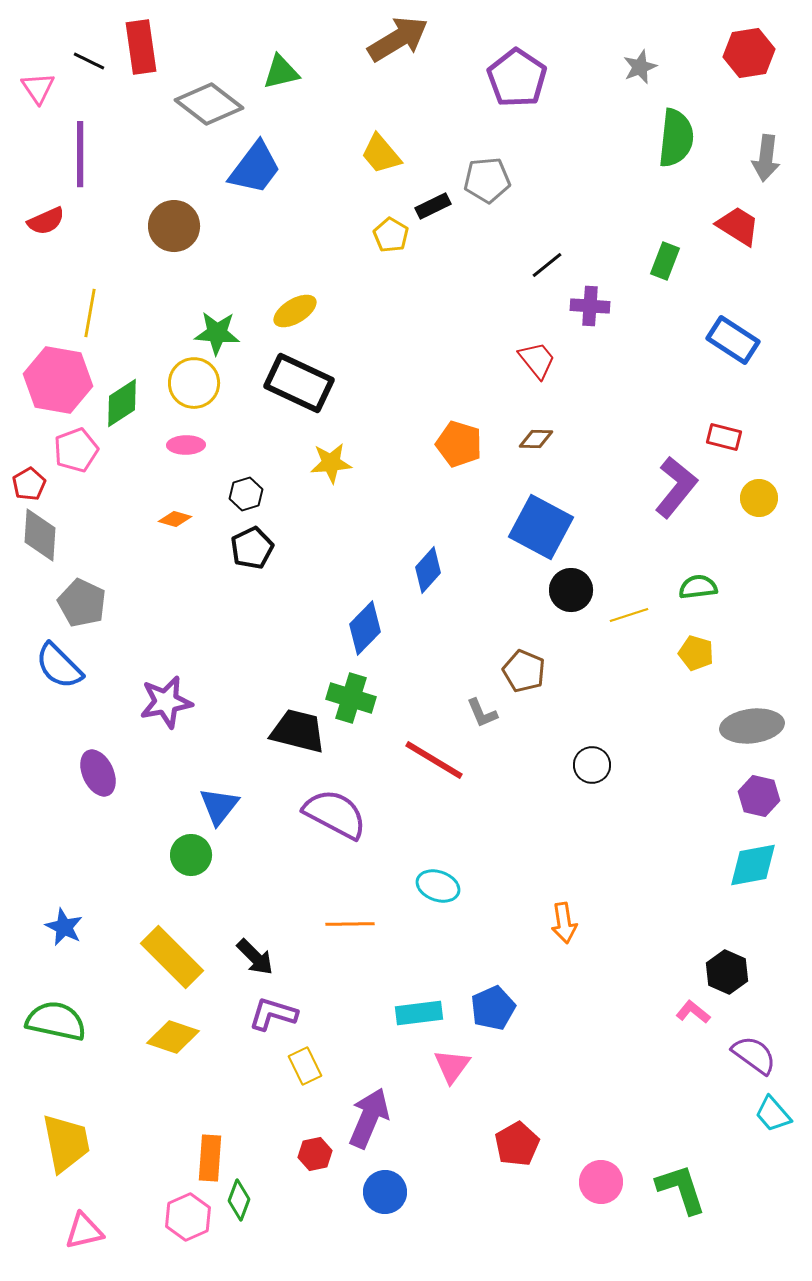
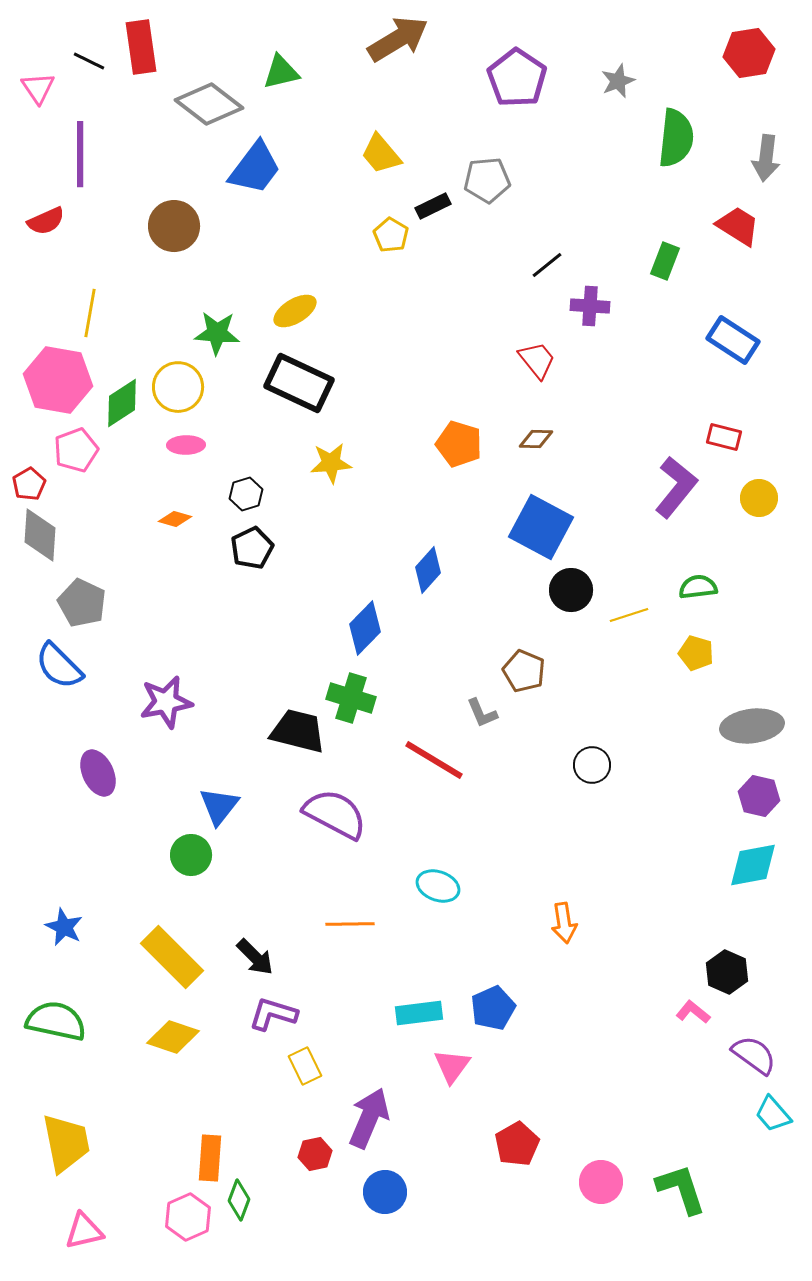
gray star at (640, 67): moved 22 px left, 14 px down
yellow circle at (194, 383): moved 16 px left, 4 px down
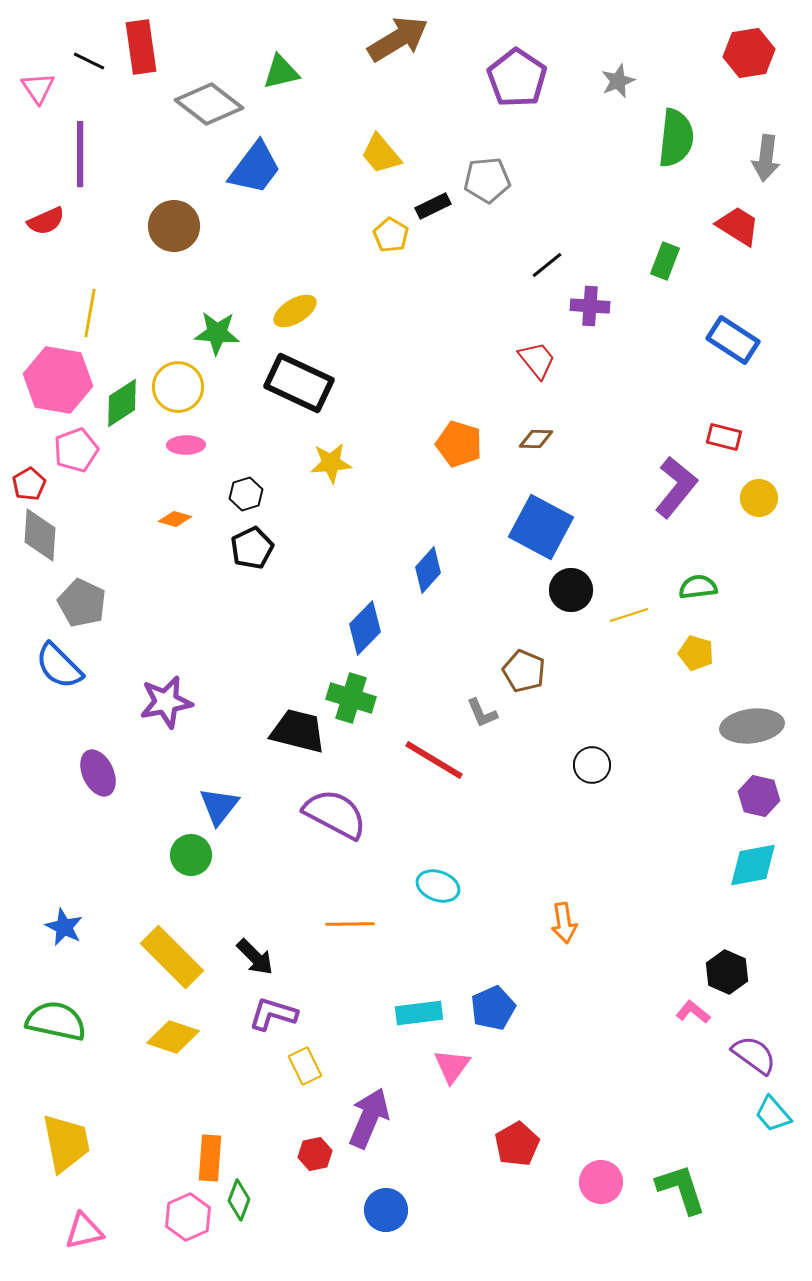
blue circle at (385, 1192): moved 1 px right, 18 px down
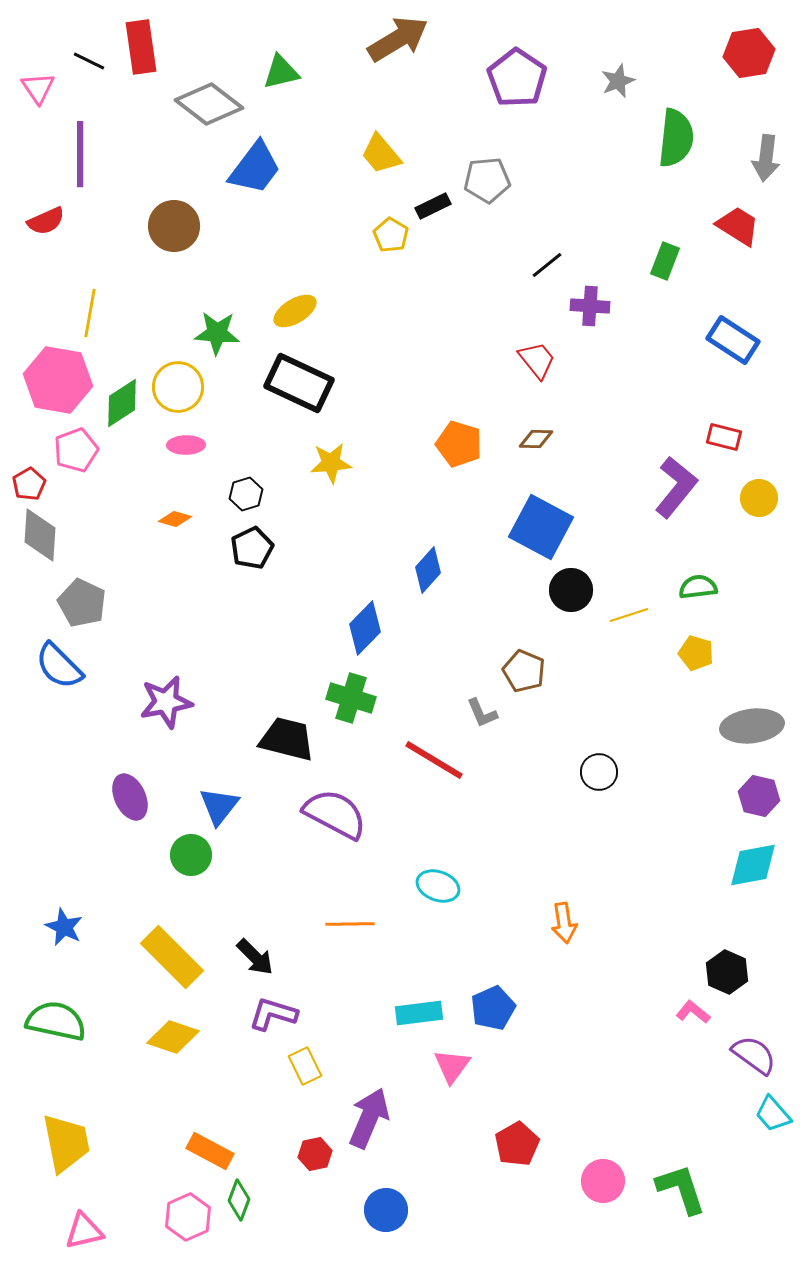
black trapezoid at (298, 731): moved 11 px left, 8 px down
black circle at (592, 765): moved 7 px right, 7 px down
purple ellipse at (98, 773): moved 32 px right, 24 px down
orange rectangle at (210, 1158): moved 7 px up; rotated 66 degrees counterclockwise
pink circle at (601, 1182): moved 2 px right, 1 px up
